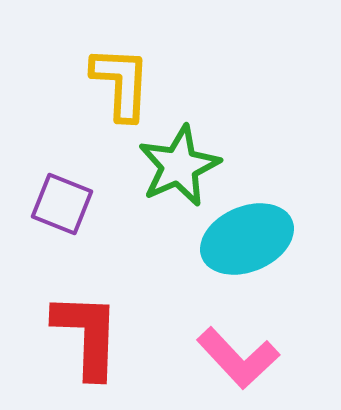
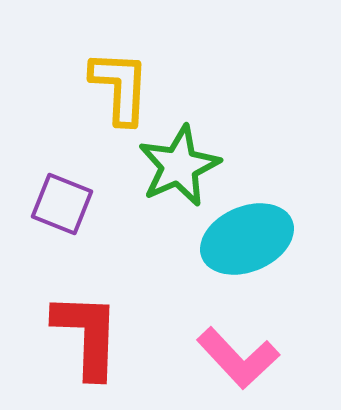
yellow L-shape: moved 1 px left, 4 px down
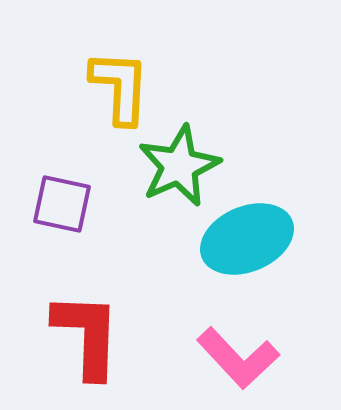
purple square: rotated 10 degrees counterclockwise
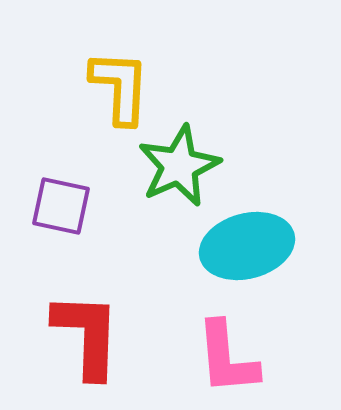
purple square: moved 1 px left, 2 px down
cyan ellipse: moved 7 px down; rotated 8 degrees clockwise
pink L-shape: moved 11 px left; rotated 38 degrees clockwise
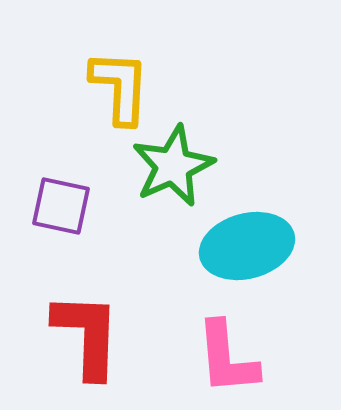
green star: moved 6 px left
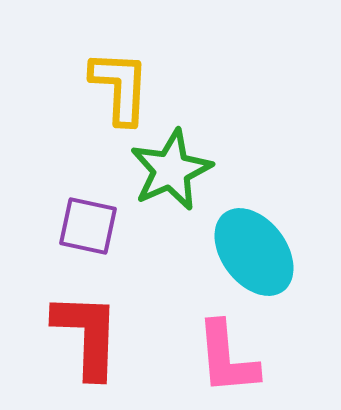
green star: moved 2 px left, 4 px down
purple square: moved 27 px right, 20 px down
cyan ellipse: moved 7 px right, 6 px down; rotated 68 degrees clockwise
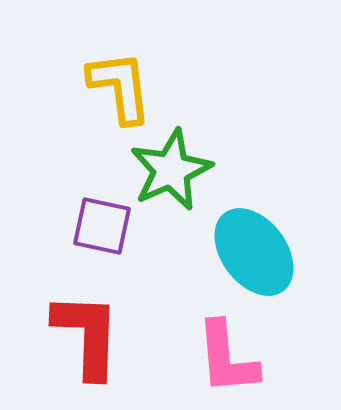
yellow L-shape: rotated 10 degrees counterclockwise
purple square: moved 14 px right
